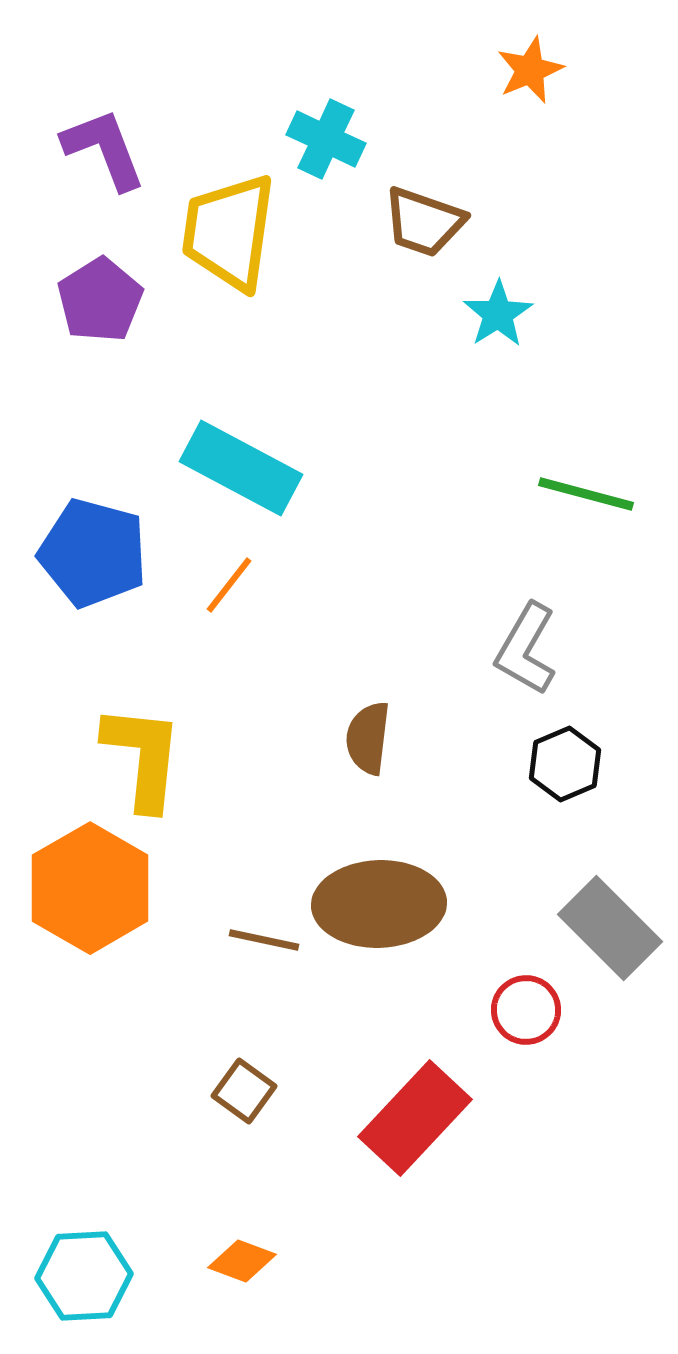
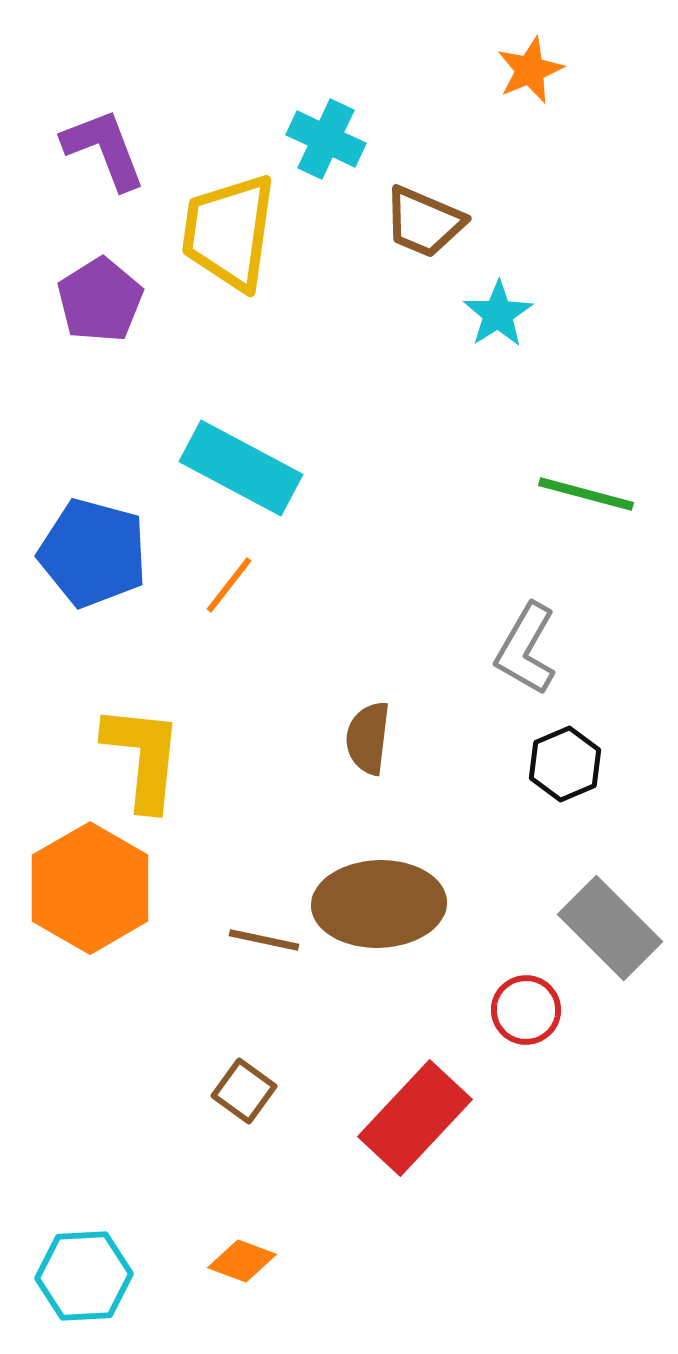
brown trapezoid: rotated 4 degrees clockwise
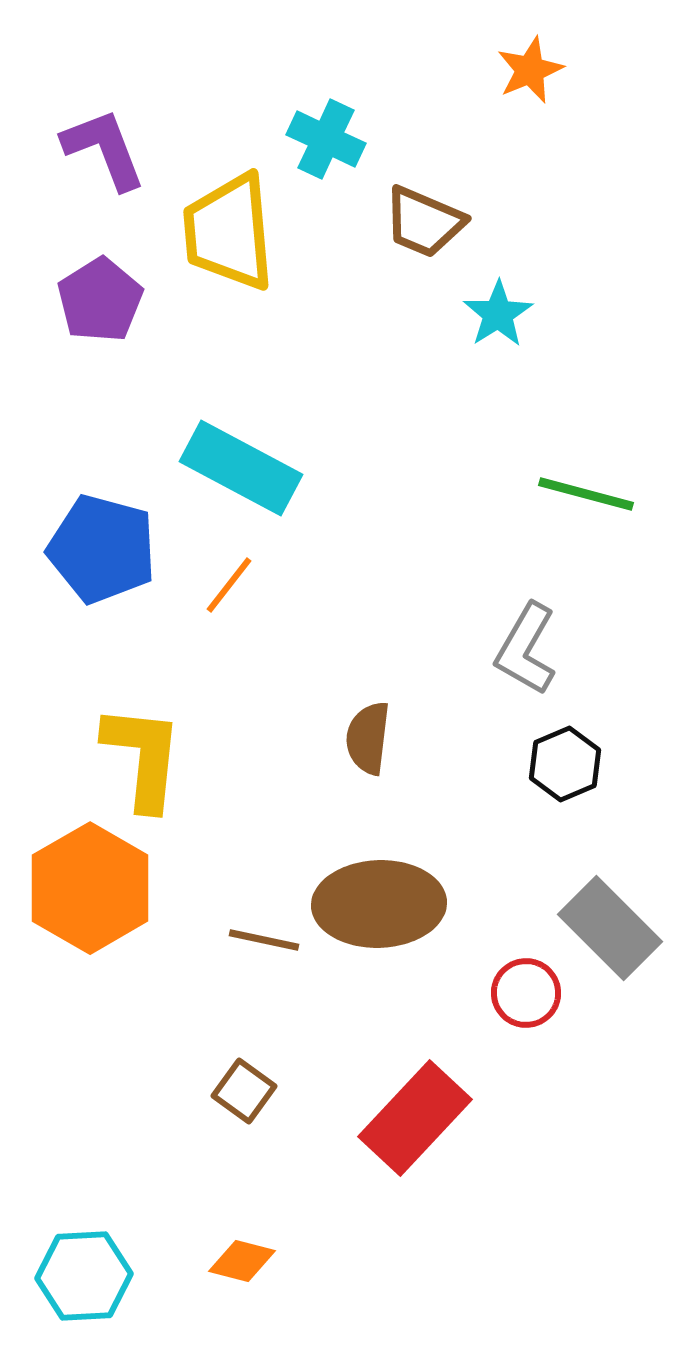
yellow trapezoid: rotated 13 degrees counterclockwise
blue pentagon: moved 9 px right, 4 px up
red circle: moved 17 px up
orange diamond: rotated 6 degrees counterclockwise
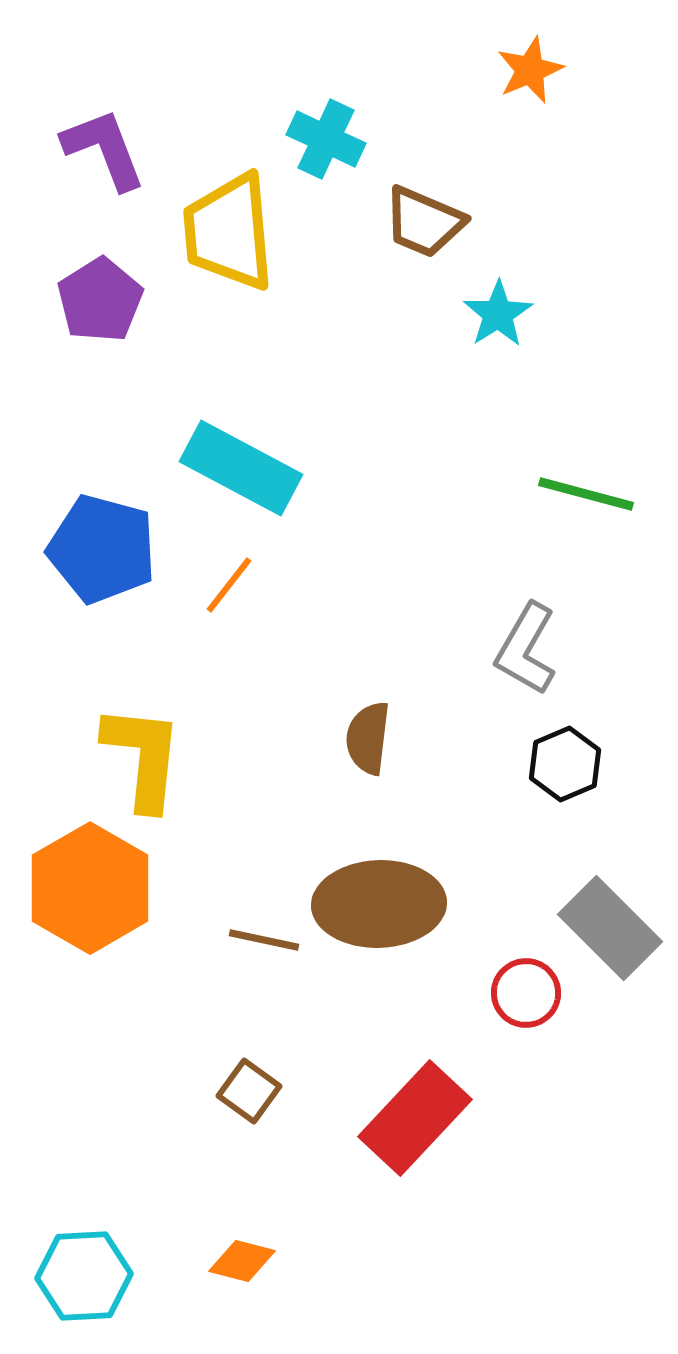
brown square: moved 5 px right
